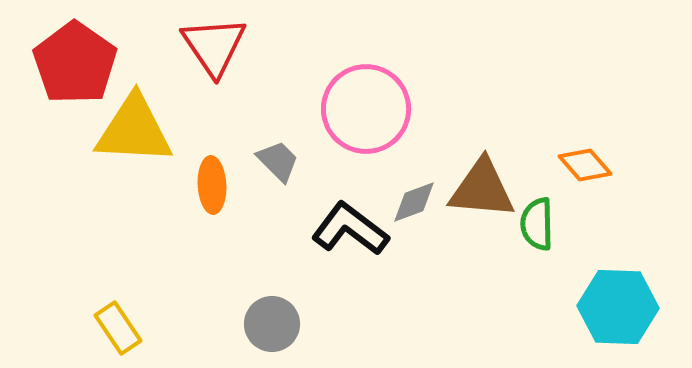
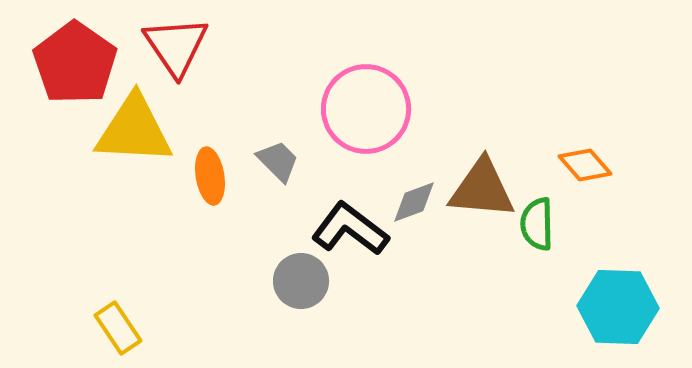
red triangle: moved 38 px left
orange ellipse: moved 2 px left, 9 px up; rotated 6 degrees counterclockwise
gray circle: moved 29 px right, 43 px up
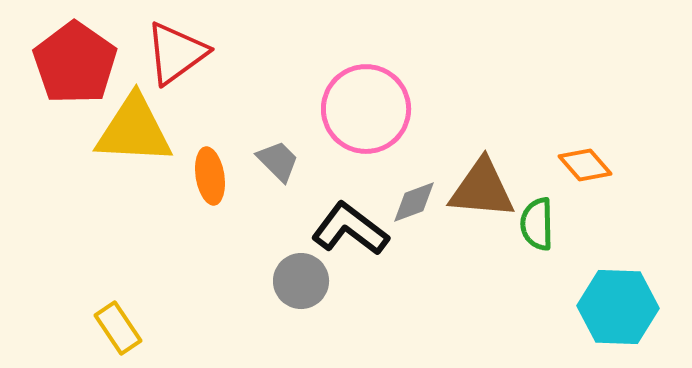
red triangle: moved 7 px down; rotated 28 degrees clockwise
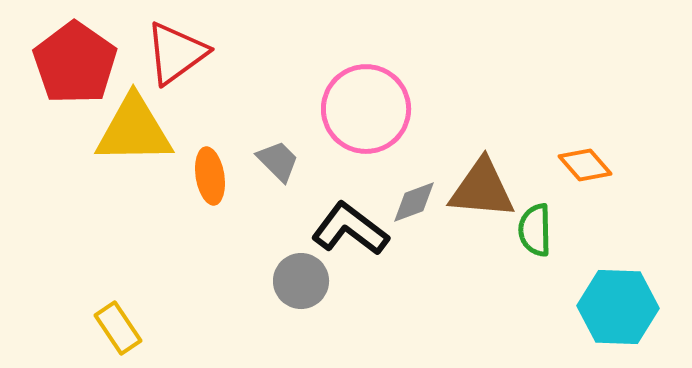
yellow triangle: rotated 4 degrees counterclockwise
green semicircle: moved 2 px left, 6 px down
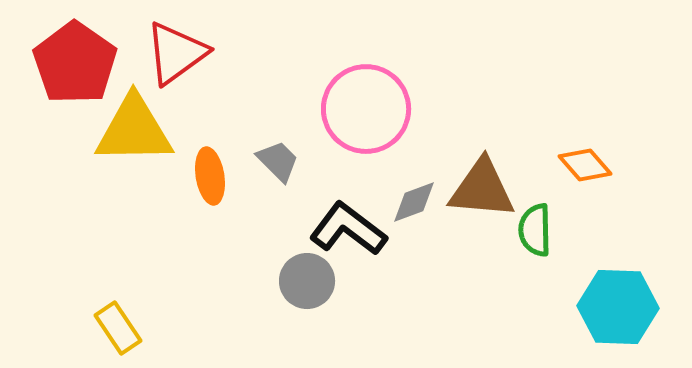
black L-shape: moved 2 px left
gray circle: moved 6 px right
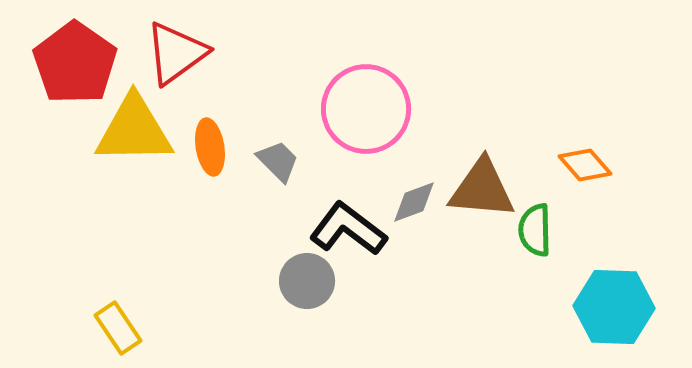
orange ellipse: moved 29 px up
cyan hexagon: moved 4 px left
